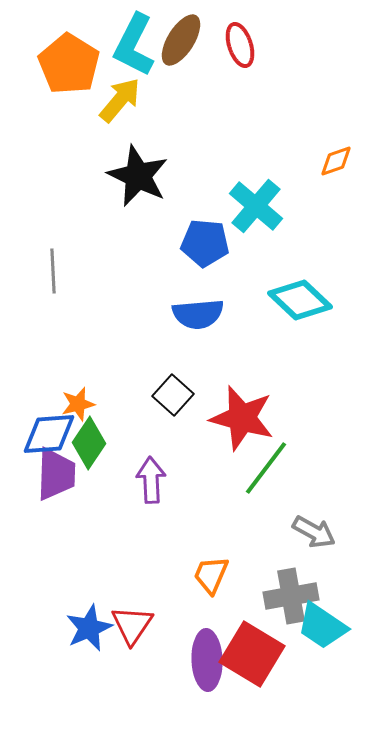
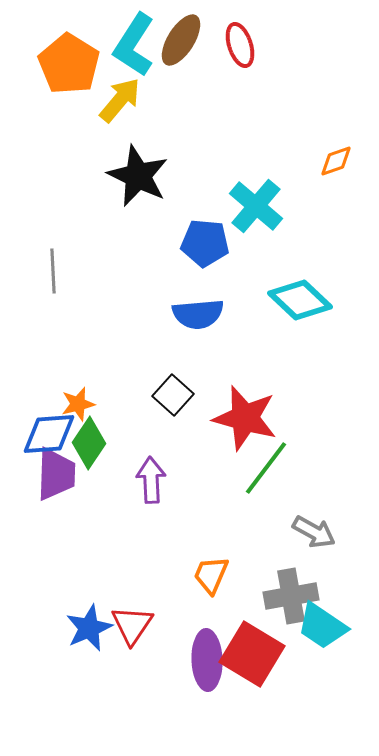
cyan L-shape: rotated 6 degrees clockwise
red star: moved 3 px right
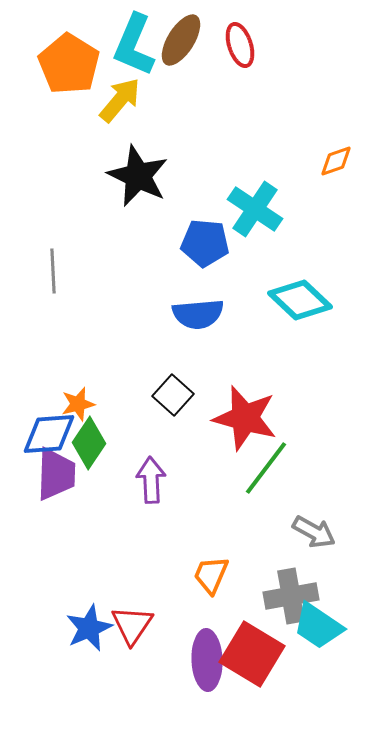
cyan L-shape: rotated 10 degrees counterclockwise
cyan cross: moved 1 px left, 3 px down; rotated 6 degrees counterclockwise
cyan trapezoid: moved 4 px left
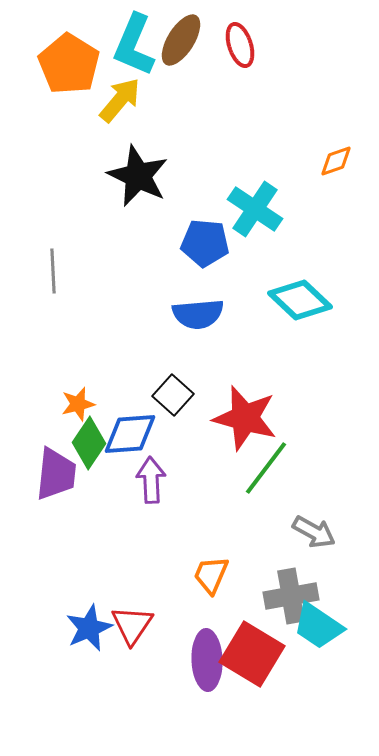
blue diamond: moved 81 px right
purple trapezoid: rotated 4 degrees clockwise
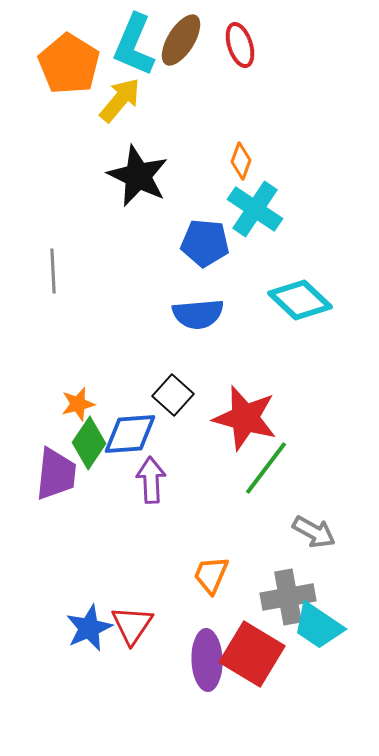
orange diamond: moved 95 px left; rotated 51 degrees counterclockwise
gray cross: moved 3 px left, 1 px down
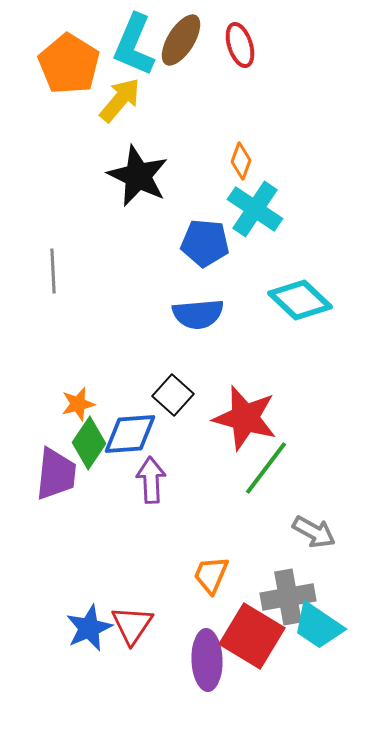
red square: moved 18 px up
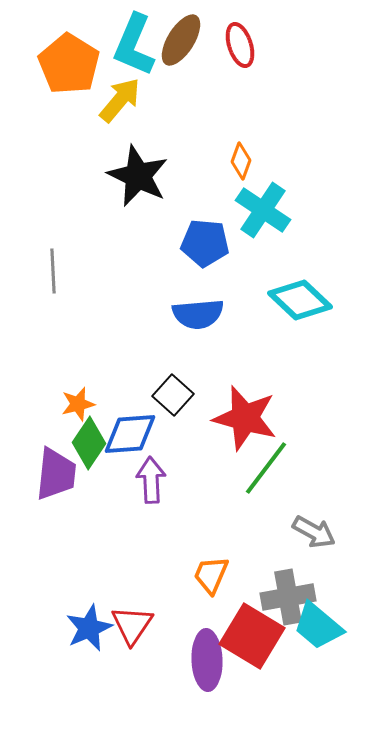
cyan cross: moved 8 px right, 1 px down
cyan trapezoid: rotated 6 degrees clockwise
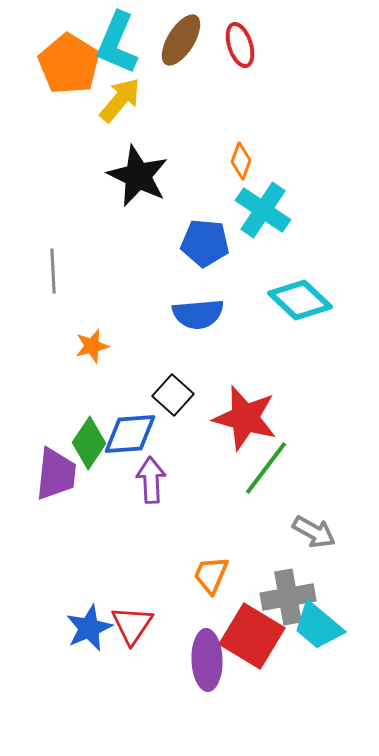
cyan L-shape: moved 17 px left, 2 px up
orange star: moved 14 px right, 58 px up
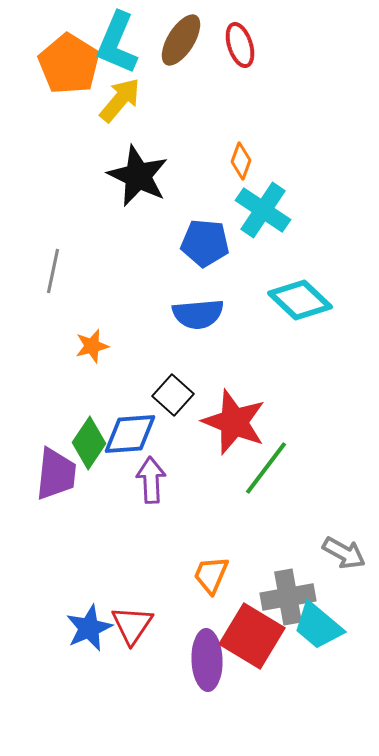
gray line: rotated 15 degrees clockwise
red star: moved 11 px left, 4 px down; rotated 6 degrees clockwise
gray arrow: moved 30 px right, 21 px down
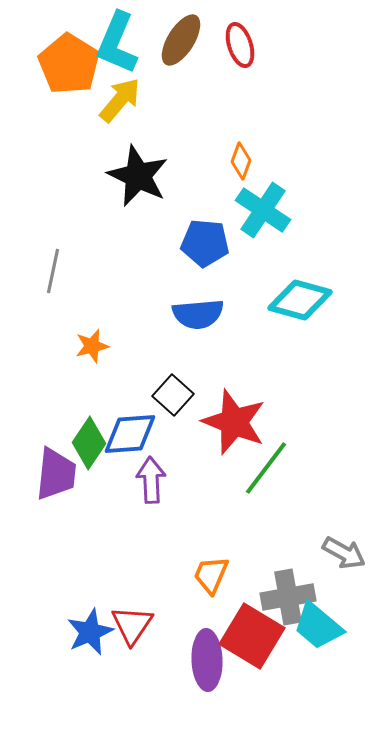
cyan diamond: rotated 28 degrees counterclockwise
blue star: moved 1 px right, 4 px down
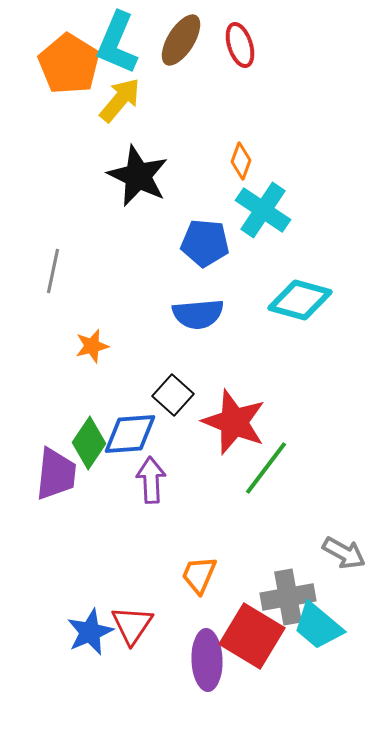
orange trapezoid: moved 12 px left
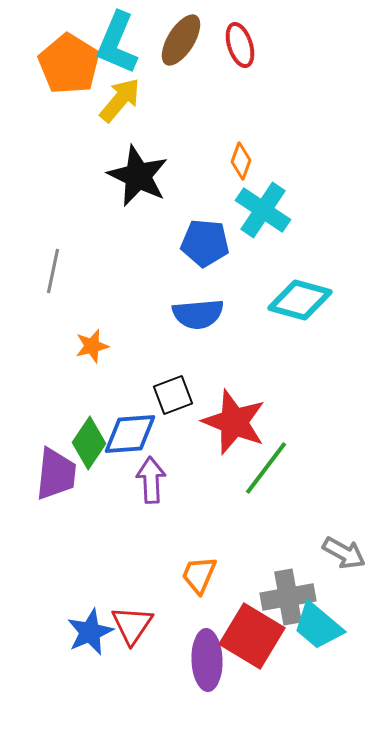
black square: rotated 27 degrees clockwise
